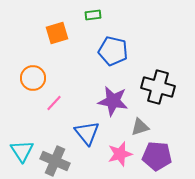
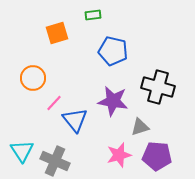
blue triangle: moved 12 px left, 13 px up
pink star: moved 1 px left, 1 px down
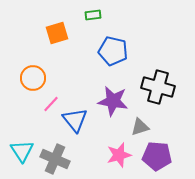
pink line: moved 3 px left, 1 px down
gray cross: moved 2 px up
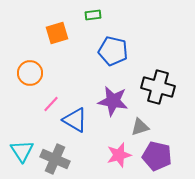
orange circle: moved 3 px left, 5 px up
blue triangle: rotated 20 degrees counterclockwise
purple pentagon: rotated 8 degrees clockwise
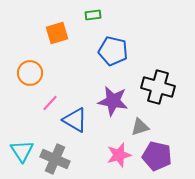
pink line: moved 1 px left, 1 px up
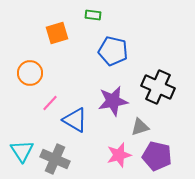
green rectangle: rotated 14 degrees clockwise
black cross: rotated 8 degrees clockwise
purple star: rotated 20 degrees counterclockwise
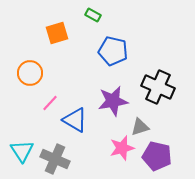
green rectangle: rotated 21 degrees clockwise
pink star: moved 3 px right, 7 px up
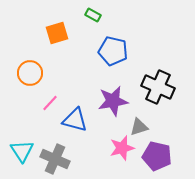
blue triangle: rotated 16 degrees counterclockwise
gray triangle: moved 1 px left
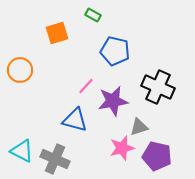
blue pentagon: moved 2 px right
orange circle: moved 10 px left, 3 px up
pink line: moved 36 px right, 17 px up
cyan triangle: rotated 30 degrees counterclockwise
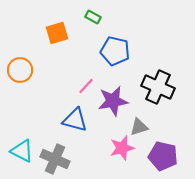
green rectangle: moved 2 px down
purple pentagon: moved 6 px right
